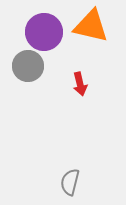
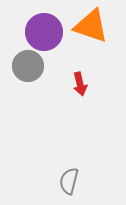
orange triangle: rotated 6 degrees clockwise
gray semicircle: moved 1 px left, 1 px up
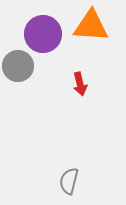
orange triangle: rotated 15 degrees counterclockwise
purple circle: moved 1 px left, 2 px down
gray circle: moved 10 px left
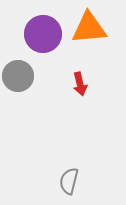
orange triangle: moved 2 px left, 2 px down; rotated 9 degrees counterclockwise
gray circle: moved 10 px down
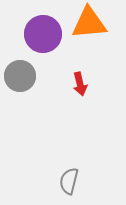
orange triangle: moved 5 px up
gray circle: moved 2 px right
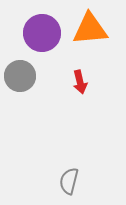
orange triangle: moved 1 px right, 6 px down
purple circle: moved 1 px left, 1 px up
red arrow: moved 2 px up
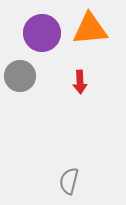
red arrow: rotated 10 degrees clockwise
